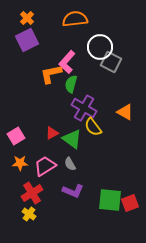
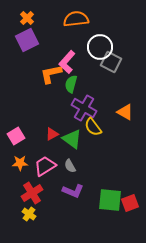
orange semicircle: moved 1 px right
red triangle: moved 1 px down
gray semicircle: moved 2 px down
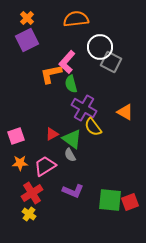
green semicircle: rotated 30 degrees counterclockwise
pink square: rotated 12 degrees clockwise
gray semicircle: moved 11 px up
red square: moved 1 px up
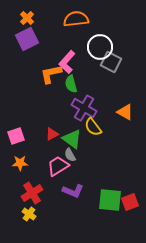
purple square: moved 1 px up
pink trapezoid: moved 13 px right
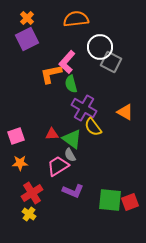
red triangle: rotated 24 degrees clockwise
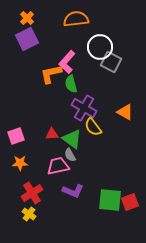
pink trapezoid: rotated 20 degrees clockwise
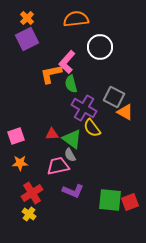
gray square: moved 3 px right, 35 px down
yellow semicircle: moved 1 px left, 1 px down
